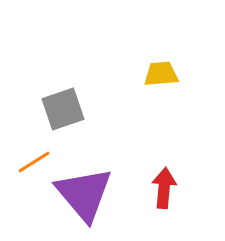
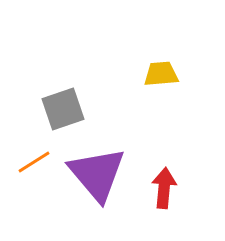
purple triangle: moved 13 px right, 20 px up
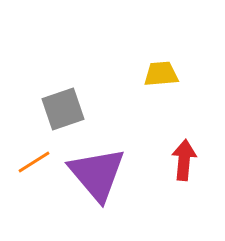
red arrow: moved 20 px right, 28 px up
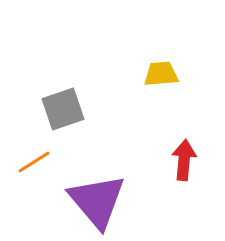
purple triangle: moved 27 px down
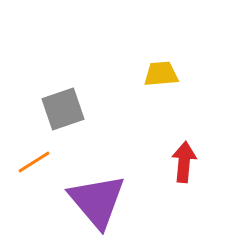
red arrow: moved 2 px down
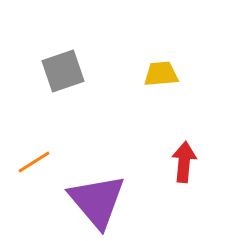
gray square: moved 38 px up
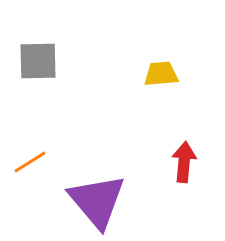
gray square: moved 25 px left, 10 px up; rotated 18 degrees clockwise
orange line: moved 4 px left
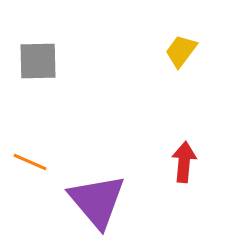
yellow trapezoid: moved 20 px right, 23 px up; rotated 48 degrees counterclockwise
orange line: rotated 56 degrees clockwise
